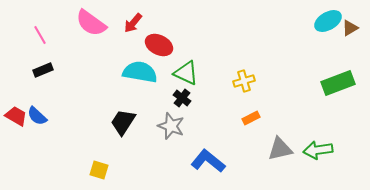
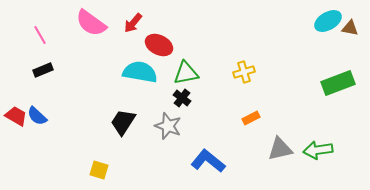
brown triangle: rotated 42 degrees clockwise
green triangle: rotated 36 degrees counterclockwise
yellow cross: moved 9 px up
gray star: moved 3 px left
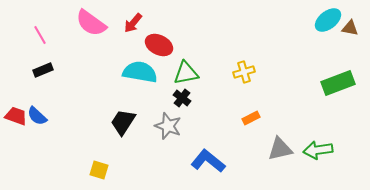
cyan ellipse: moved 1 px up; rotated 8 degrees counterclockwise
red trapezoid: rotated 10 degrees counterclockwise
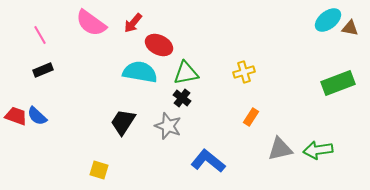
orange rectangle: moved 1 px up; rotated 30 degrees counterclockwise
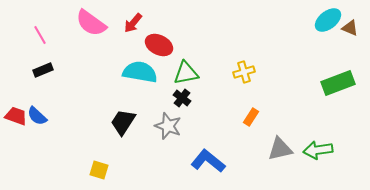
brown triangle: rotated 12 degrees clockwise
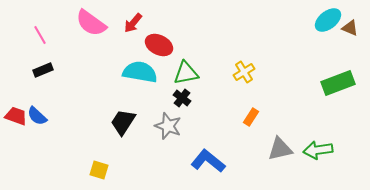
yellow cross: rotated 15 degrees counterclockwise
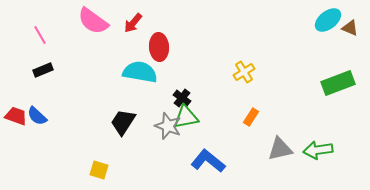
pink semicircle: moved 2 px right, 2 px up
red ellipse: moved 2 px down; rotated 60 degrees clockwise
green triangle: moved 44 px down
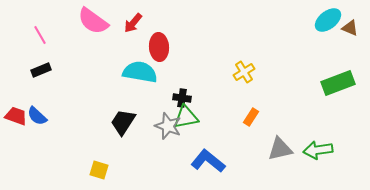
black rectangle: moved 2 px left
black cross: rotated 30 degrees counterclockwise
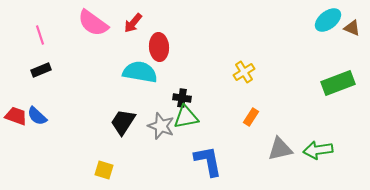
pink semicircle: moved 2 px down
brown triangle: moved 2 px right
pink line: rotated 12 degrees clockwise
gray star: moved 7 px left
blue L-shape: rotated 40 degrees clockwise
yellow square: moved 5 px right
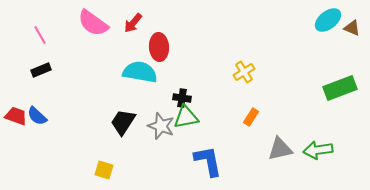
pink line: rotated 12 degrees counterclockwise
green rectangle: moved 2 px right, 5 px down
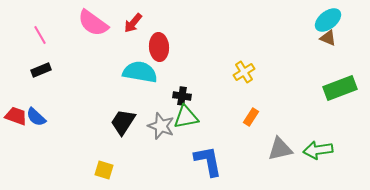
brown triangle: moved 24 px left, 10 px down
black cross: moved 2 px up
blue semicircle: moved 1 px left, 1 px down
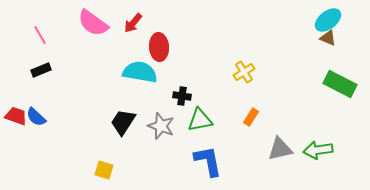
green rectangle: moved 4 px up; rotated 48 degrees clockwise
green triangle: moved 14 px right, 3 px down
